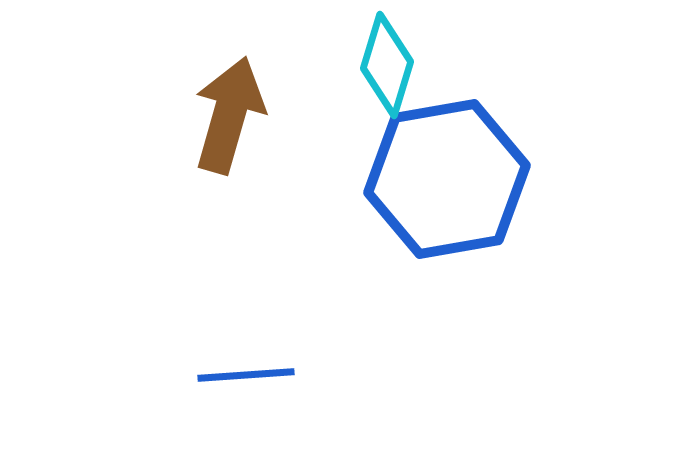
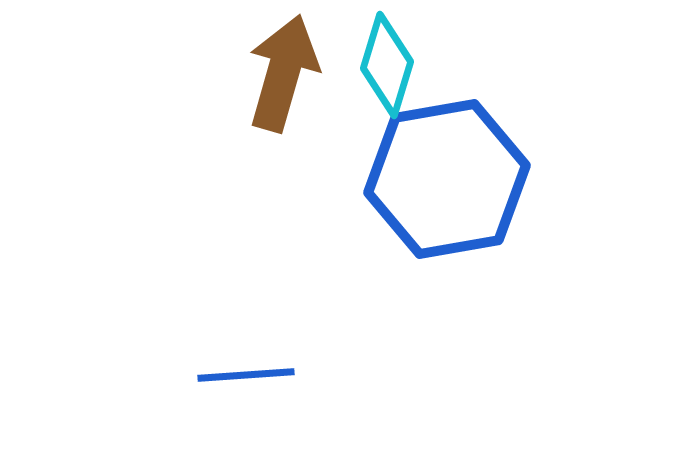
brown arrow: moved 54 px right, 42 px up
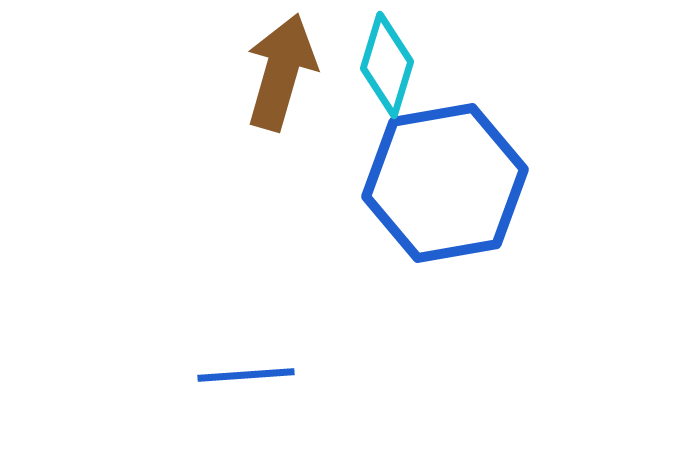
brown arrow: moved 2 px left, 1 px up
blue hexagon: moved 2 px left, 4 px down
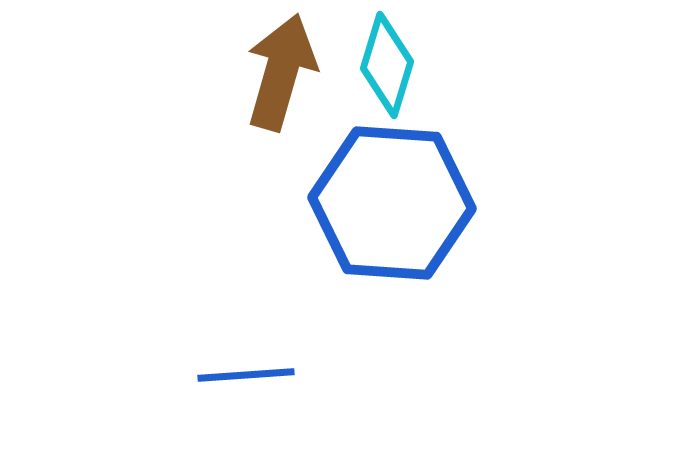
blue hexagon: moved 53 px left, 20 px down; rotated 14 degrees clockwise
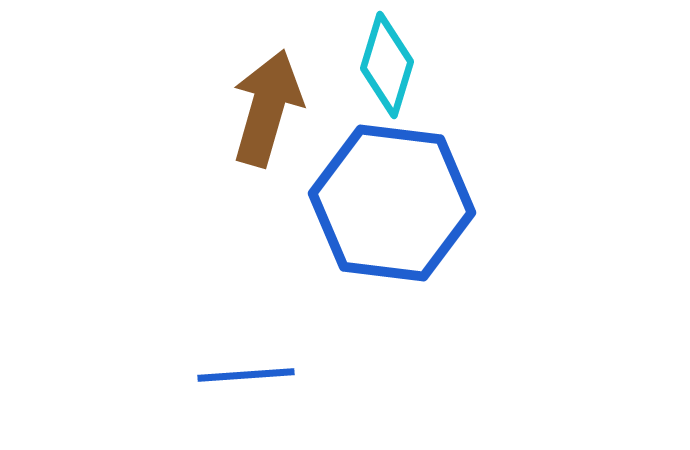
brown arrow: moved 14 px left, 36 px down
blue hexagon: rotated 3 degrees clockwise
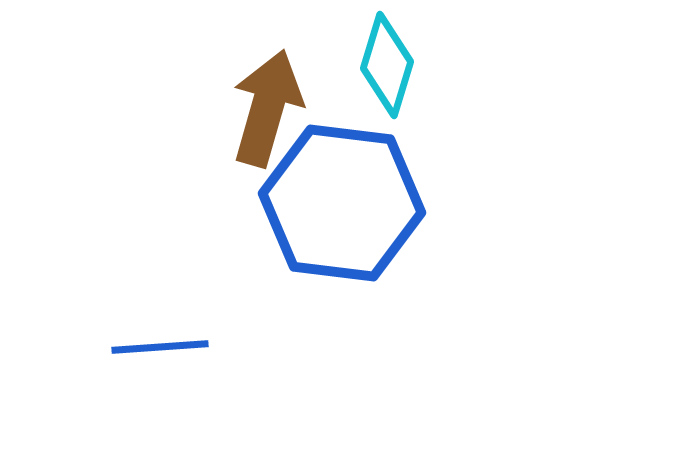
blue hexagon: moved 50 px left
blue line: moved 86 px left, 28 px up
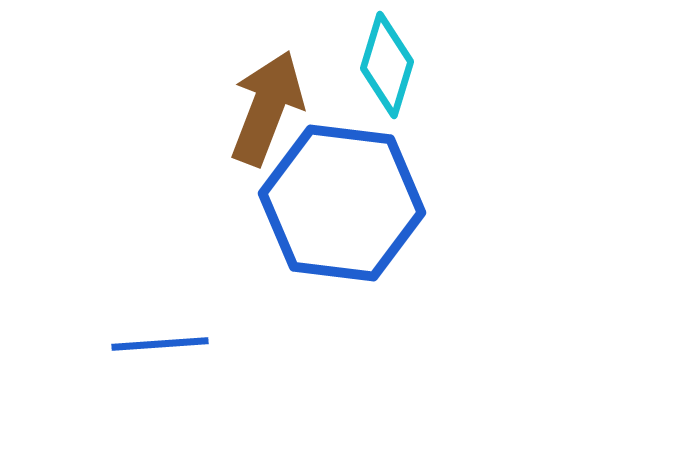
brown arrow: rotated 5 degrees clockwise
blue line: moved 3 px up
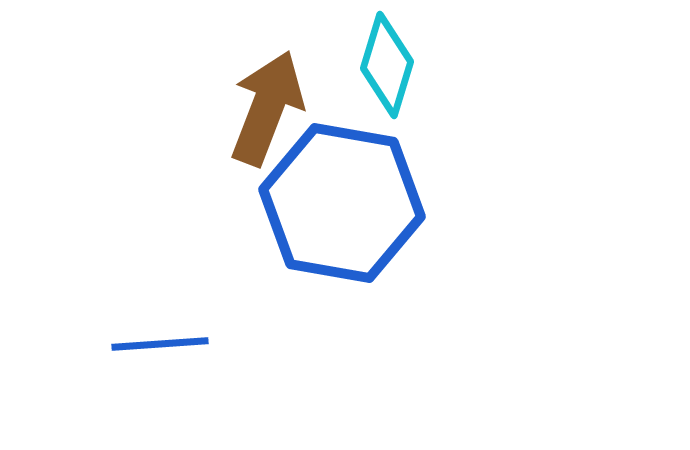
blue hexagon: rotated 3 degrees clockwise
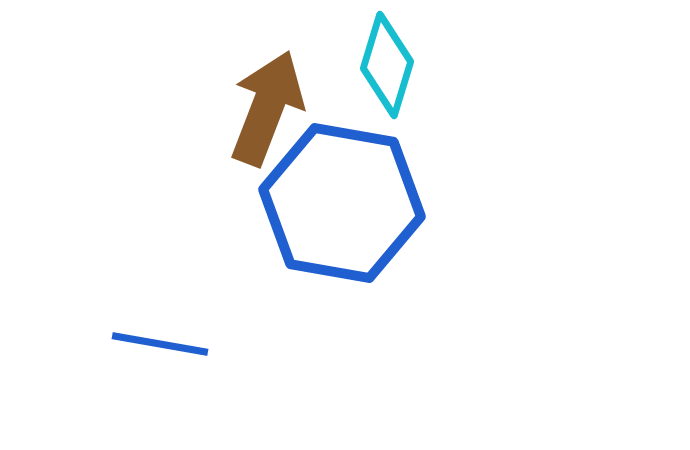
blue line: rotated 14 degrees clockwise
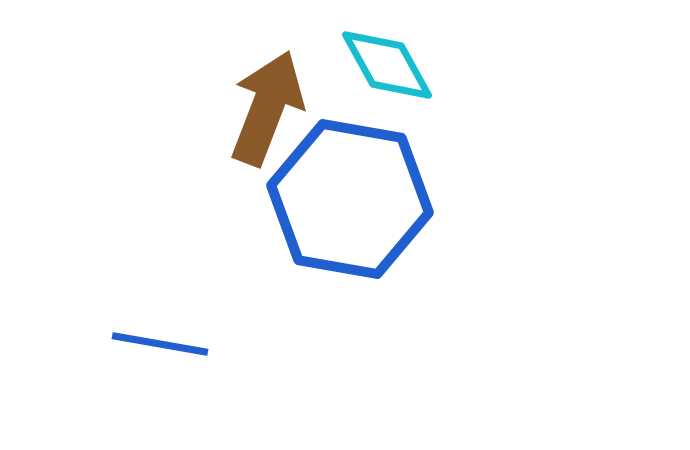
cyan diamond: rotated 46 degrees counterclockwise
blue hexagon: moved 8 px right, 4 px up
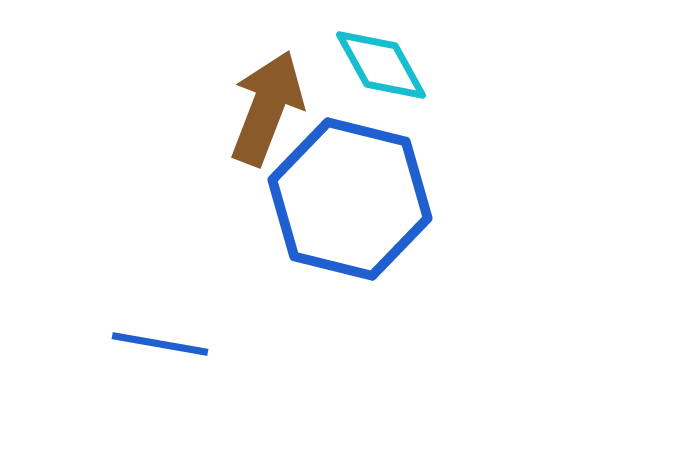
cyan diamond: moved 6 px left
blue hexagon: rotated 4 degrees clockwise
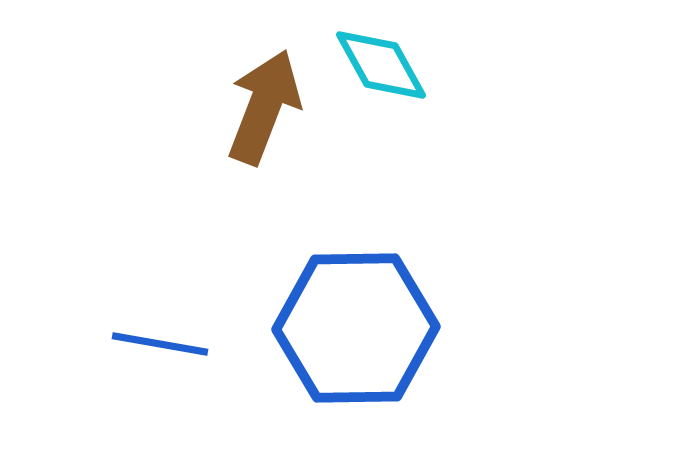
brown arrow: moved 3 px left, 1 px up
blue hexagon: moved 6 px right, 129 px down; rotated 15 degrees counterclockwise
